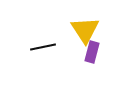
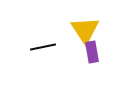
purple rectangle: rotated 25 degrees counterclockwise
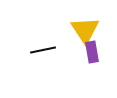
black line: moved 3 px down
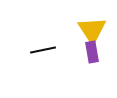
yellow triangle: moved 7 px right
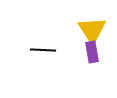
black line: rotated 15 degrees clockwise
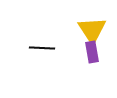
black line: moved 1 px left, 2 px up
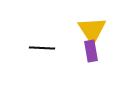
purple rectangle: moved 1 px left, 1 px up
